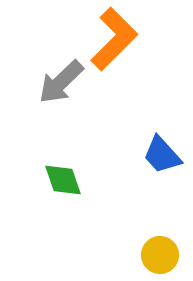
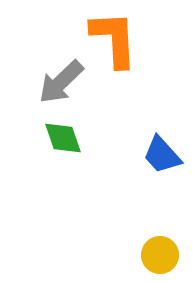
orange L-shape: rotated 48 degrees counterclockwise
green diamond: moved 42 px up
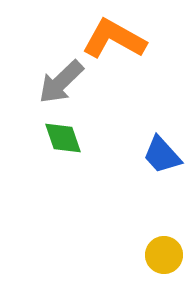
orange L-shape: rotated 58 degrees counterclockwise
yellow circle: moved 4 px right
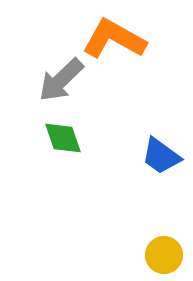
gray arrow: moved 2 px up
blue trapezoid: moved 1 px left, 1 px down; rotated 12 degrees counterclockwise
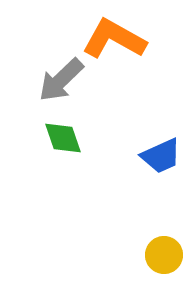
blue trapezoid: rotated 60 degrees counterclockwise
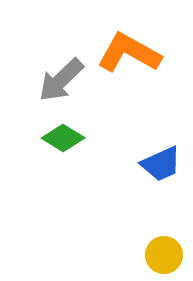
orange L-shape: moved 15 px right, 14 px down
green diamond: rotated 39 degrees counterclockwise
blue trapezoid: moved 8 px down
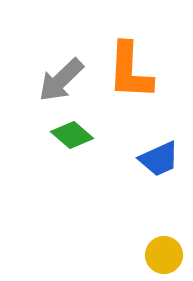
orange L-shape: moved 1 px right, 18 px down; rotated 116 degrees counterclockwise
green diamond: moved 9 px right, 3 px up; rotated 9 degrees clockwise
blue trapezoid: moved 2 px left, 5 px up
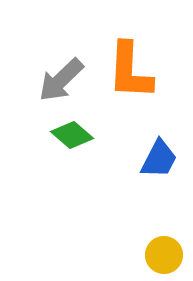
blue trapezoid: rotated 39 degrees counterclockwise
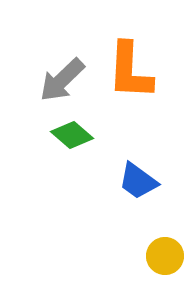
gray arrow: moved 1 px right
blue trapezoid: moved 21 px left, 22 px down; rotated 99 degrees clockwise
yellow circle: moved 1 px right, 1 px down
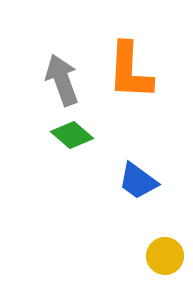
gray arrow: rotated 114 degrees clockwise
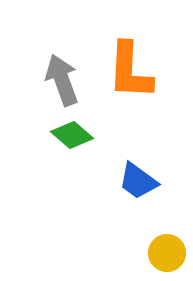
yellow circle: moved 2 px right, 3 px up
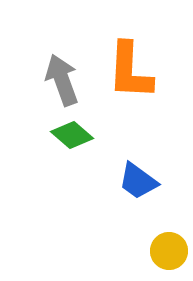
yellow circle: moved 2 px right, 2 px up
